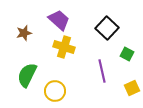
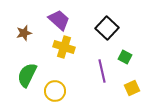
green square: moved 2 px left, 3 px down
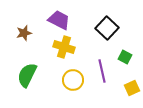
purple trapezoid: rotated 15 degrees counterclockwise
yellow circle: moved 18 px right, 11 px up
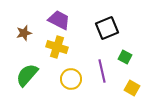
black square: rotated 25 degrees clockwise
yellow cross: moved 7 px left
green semicircle: rotated 15 degrees clockwise
yellow circle: moved 2 px left, 1 px up
yellow square: rotated 35 degrees counterclockwise
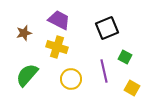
purple line: moved 2 px right
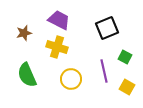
green semicircle: rotated 65 degrees counterclockwise
yellow square: moved 5 px left, 1 px up
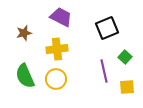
purple trapezoid: moved 2 px right, 3 px up
yellow cross: moved 2 px down; rotated 25 degrees counterclockwise
green square: rotated 16 degrees clockwise
green semicircle: moved 2 px left, 1 px down
yellow circle: moved 15 px left
yellow square: rotated 35 degrees counterclockwise
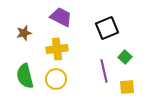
green semicircle: rotated 10 degrees clockwise
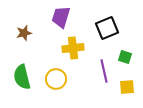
purple trapezoid: rotated 100 degrees counterclockwise
yellow cross: moved 16 px right, 1 px up
green square: rotated 24 degrees counterclockwise
green semicircle: moved 3 px left, 1 px down
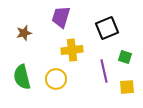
yellow cross: moved 1 px left, 2 px down
